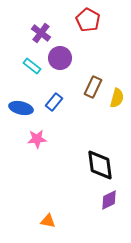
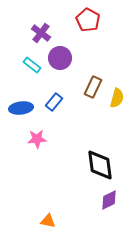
cyan rectangle: moved 1 px up
blue ellipse: rotated 20 degrees counterclockwise
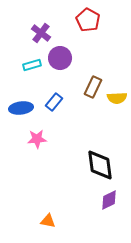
cyan rectangle: rotated 54 degrees counterclockwise
yellow semicircle: rotated 72 degrees clockwise
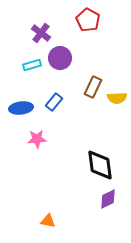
purple diamond: moved 1 px left, 1 px up
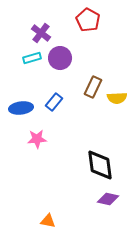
cyan rectangle: moved 7 px up
purple diamond: rotated 40 degrees clockwise
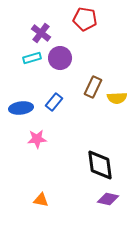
red pentagon: moved 3 px left, 1 px up; rotated 20 degrees counterclockwise
orange triangle: moved 7 px left, 21 px up
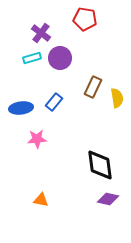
yellow semicircle: rotated 96 degrees counterclockwise
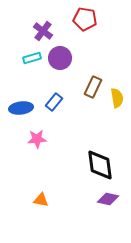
purple cross: moved 2 px right, 2 px up
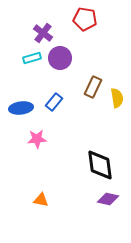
purple cross: moved 2 px down
